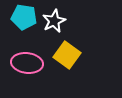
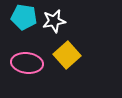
white star: rotated 15 degrees clockwise
yellow square: rotated 12 degrees clockwise
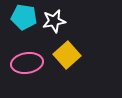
pink ellipse: rotated 16 degrees counterclockwise
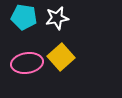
white star: moved 3 px right, 3 px up
yellow square: moved 6 px left, 2 px down
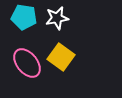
yellow square: rotated 12 degrees counterclockwise
pink ellipse: rotated 60 degrees clockwise
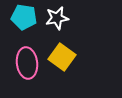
yellow square: moved 1 px right
pink ellipse: rotated 32 degrees clockwise
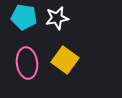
yellow square: moved 3 px right, 3 px down
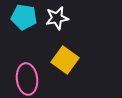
pink ellipse: moved 16 px down
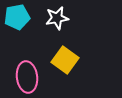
cyan pentagon: moved 7 px left; rotated 20 degrees counterclockwise
pink ellipse: moved 2 px up
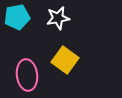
white star: moved 1 px right
pink ellipse: moved 2 px up
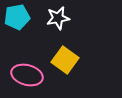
pink ellipse: rotated 68 degrees counterclockwise
